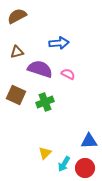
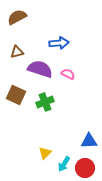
brown semicircle: moved 1 px down
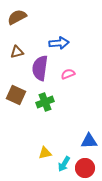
purple semicircle: moved 1 px up; rotated 100 degrees counterclockwise
pink semicircle: rotated 48 degrees counterclockwise
yellow triangle: rotated 32 degrees clockwise
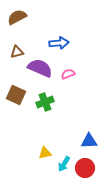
purple semicircle: rotated 105 degrees clockwise
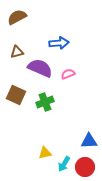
red circle: moved 1 px up
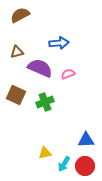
brown semicircle: moved 3 px right, 2 px up
blue triangle: moved 3 px left, 1 px up
red circle: moved 1 px up
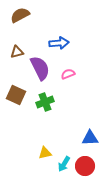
purple semicircle: rotated 40 degrees clockwise
blue triangle: moved 4 px right, 2 px up
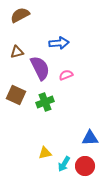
pink semicircle: moved 2 px left, 1 px down
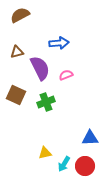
green cross: moved 1 px right
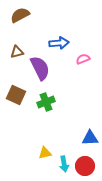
pink semicircle: moved 17 px right, 16 px up
cyan arrow: rotated 42 degrees counterclockwise
